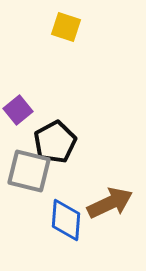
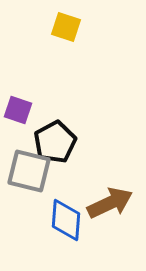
purple square: rotated 32 degrees counterclockwise
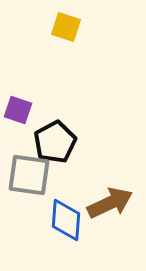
gray square: moved 4 px down; rotated 6 degrees counterclockwise
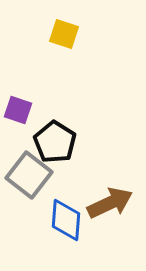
yellow square: moved 2 px left, 7 px down
black pentagon: rotated 12 degrees counterclockwise
gray square: rotated 30 degrees clockwise
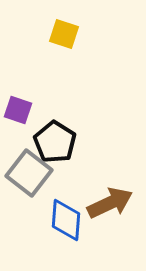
gray square: moved 2 px up
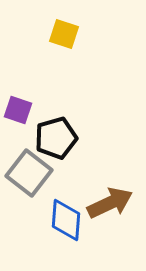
black pentagon: moved 1 px right, 4 px up; rotated 24 degrees clockwise
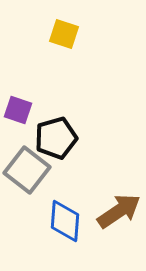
gray square: moved 2 px left, 3 px up
brown arrow: moved 9 px right, 8 px down; rotated 9 degrees counterclockwise
blue diamond: moved 1 px left, 1 px down
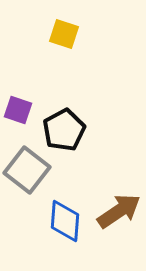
black pentagon: moved 8 px right, 8 px up; rotated 12 degrees counterclockwise
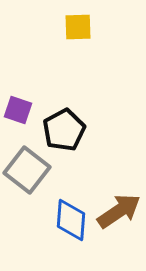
yellow square: moved 14 px right, 7 px up; rotated 20 degrees counterclockwise
blue diamond: moved 6 px right, 1 px up
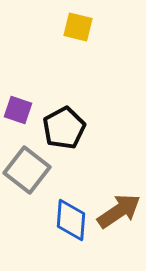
yellow square: rotated 16 degrees clockwise
black pentagon: moved 2 px up
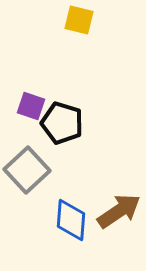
yellow square: moved 1 px right, 7 px up
purple square: moved 13 px right, 4 px up
black pentagon: moved 2 px left, 5 px up; rotated 27 degrees counterclockwise
gray square: rotated 9 degrees clockwise
